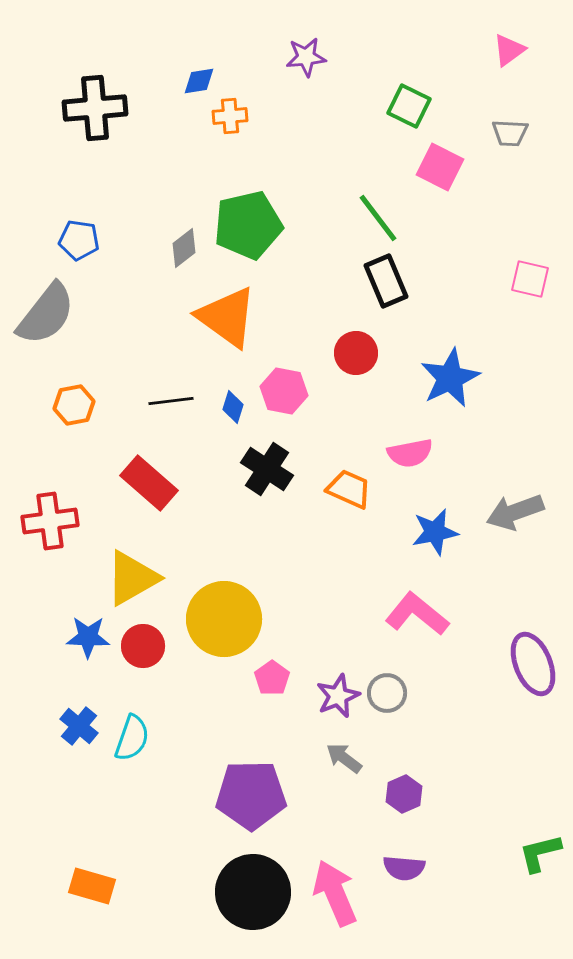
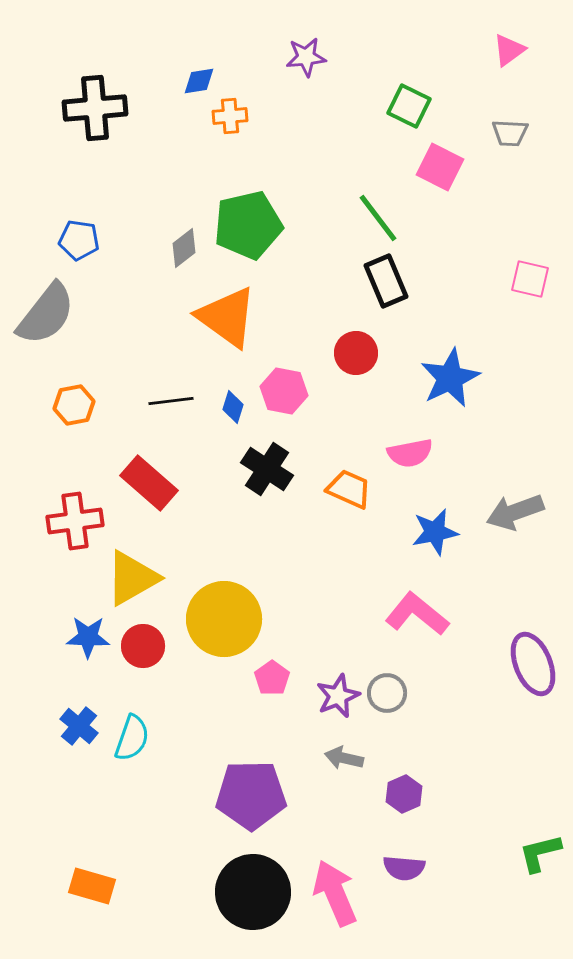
red cross at (50, 521): moved 25 px right
gray arrow at (344, 758): rotated 24 degrees counterclockwise
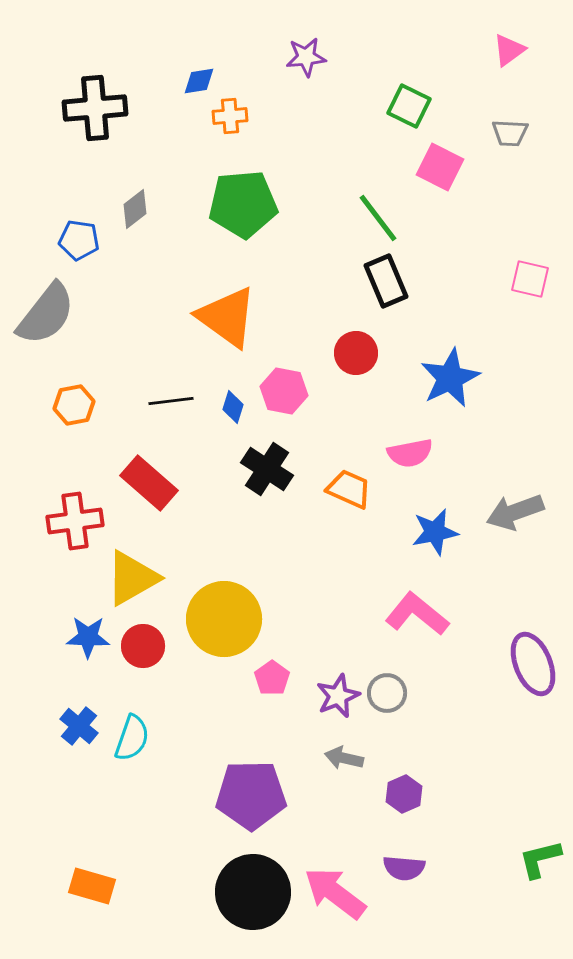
green pentagon at (248, 225): moved 5 px left, 21 px up; rotated 8 degrees clockwise
gray diamond at (184, 248): moved 49 px left, 39 px up
green L-shape at (540, 853): moved 6 px down
pink arrow at (335, 893): rotated 30 degrees counterclockwise
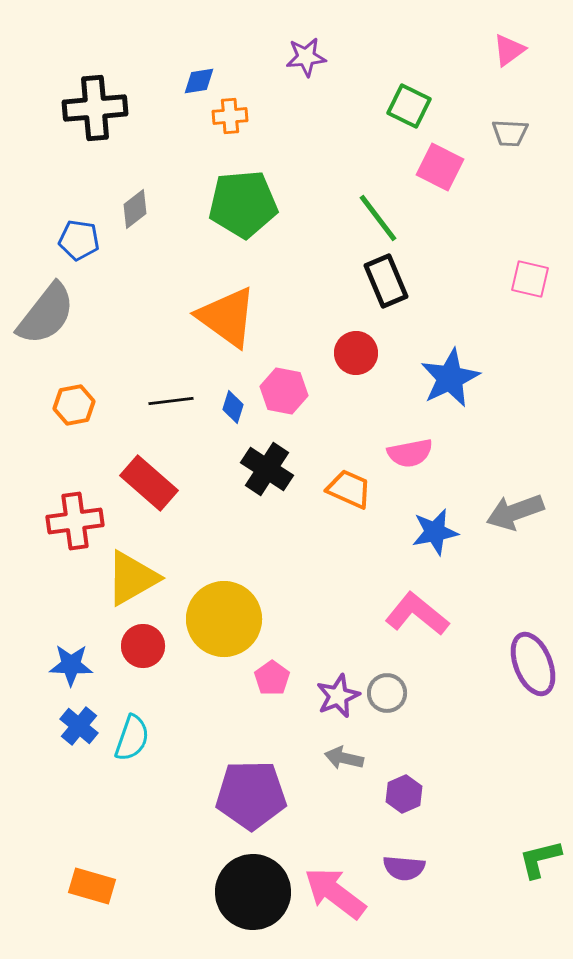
blue star at (88, 637): moved 17 px left, 28 px down
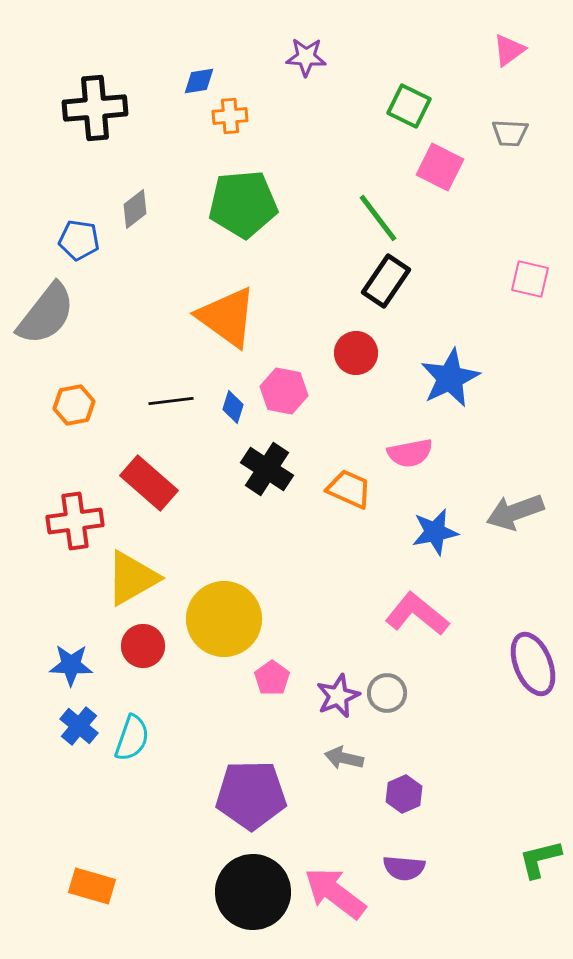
purple star at (306, 57): rotated 9 degrees clockwise
black rectangle at (386, 281): rotated 57 degrees clockwise
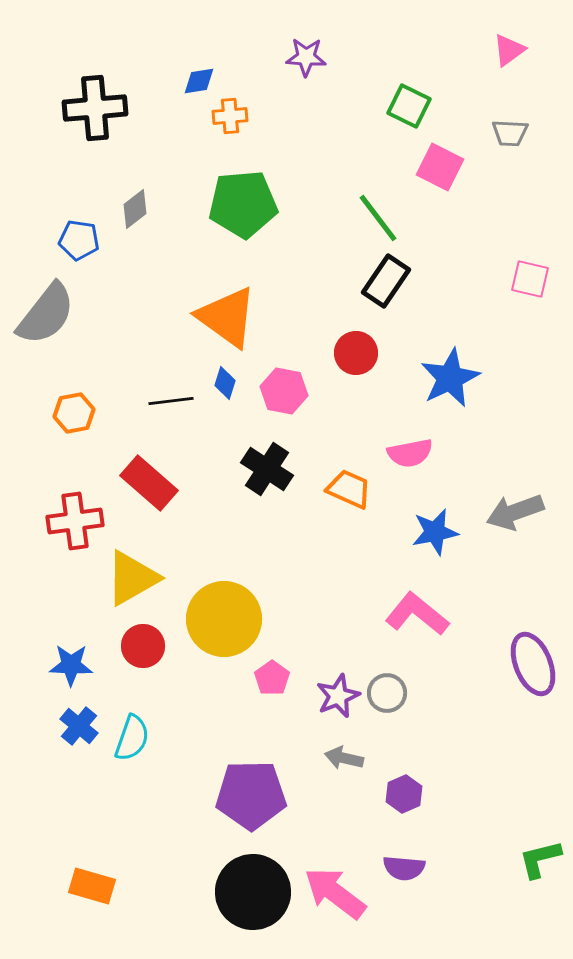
orange hexagon at (74, 405): moved 8 px down
blue diamond at (233, 407): moved 8 px left, 24 px up
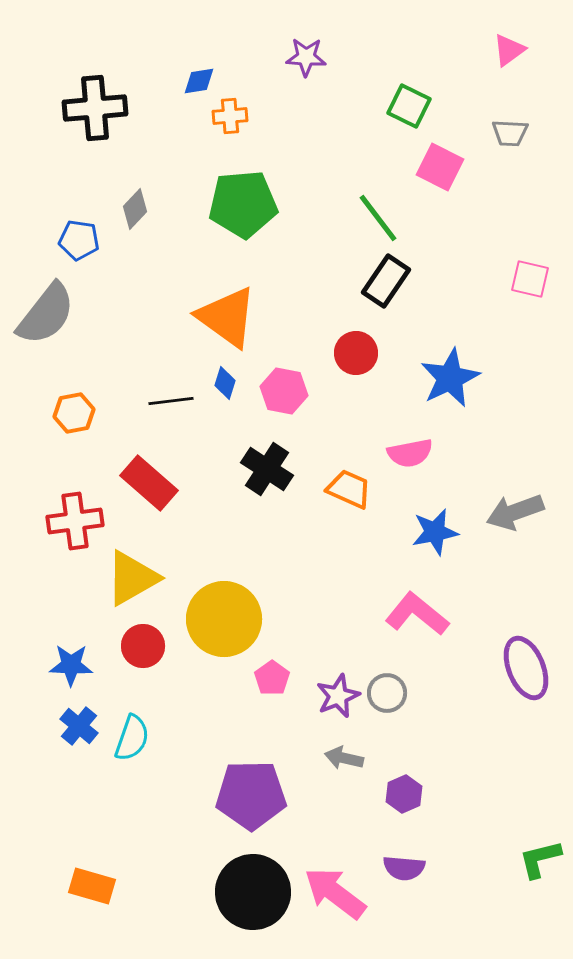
gray diamond at (135, 209): rotated 9 degrees counterclockwise
purple ellipse at (533, 664): moved 7 px left, 4 px down
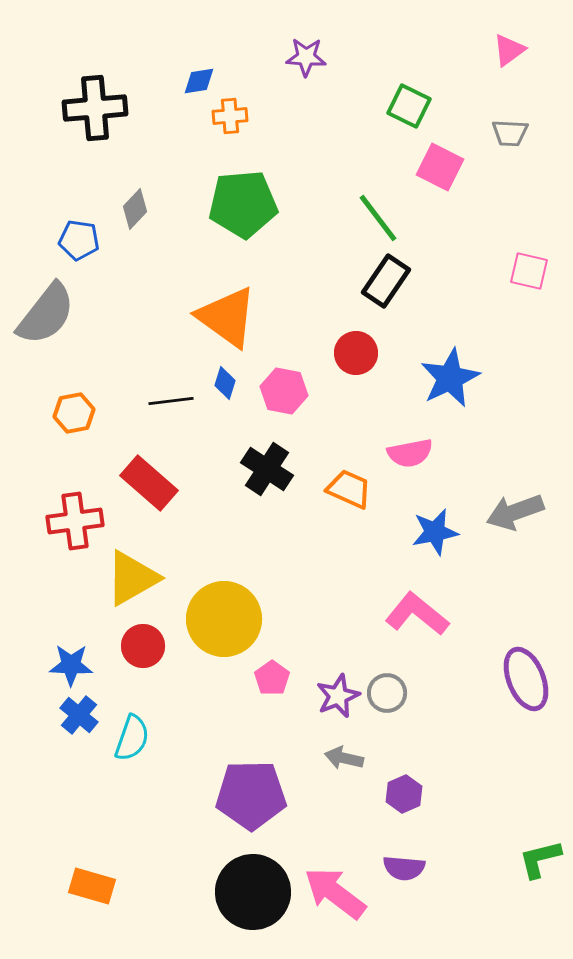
pink square at (530, 279): moved 1 px left, 8 px up
purple ellipse at (526, 668): moved 11 px down
blue cross at (79, 726): moved 11 px up
